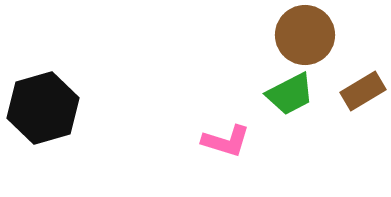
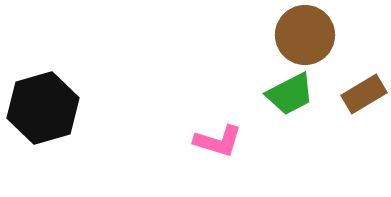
brown rectangle: moved 1 px right, 3 px down
pink L-shape: moved 8 px left
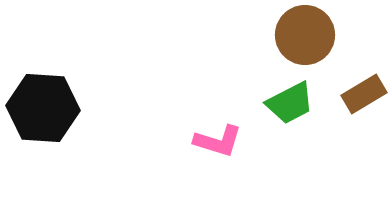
green trapezoid: moved 9 px down
black hexagon: rotated 20 degrees clockwise
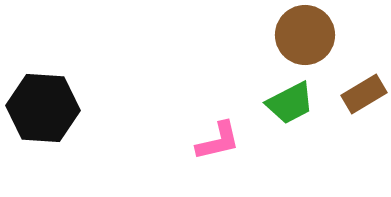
pink L-shape: rotated 30 degrees counterclockwise
